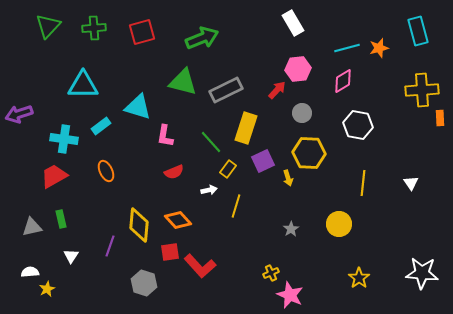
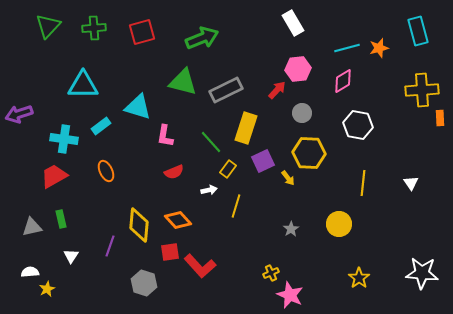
yellow arrow at (288, 178): rotated 21 degrees counterclockwise
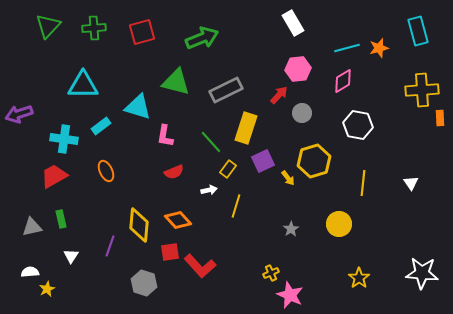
green triangle at (183, 82): moved 7 px left
red arrow at (277, 90): moved 2 px right, 5 px down
yellow hexagon at (309, 153): moved 5 px right, 8 px down; rotated 20 degrees counterclockwise
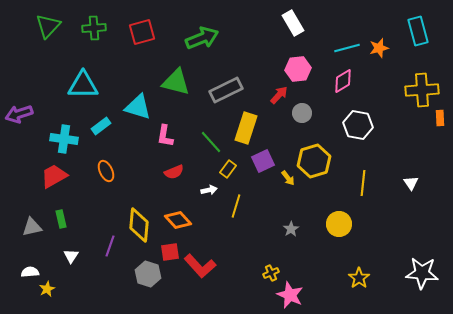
gray hexagon at (144, 283): moved 4 px right, 9 px up
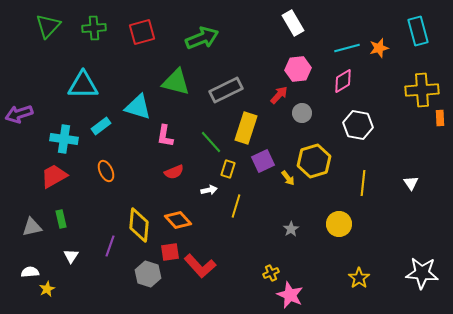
yellow rectangle at (228, 169): rotated 18 degrees counterclockwise
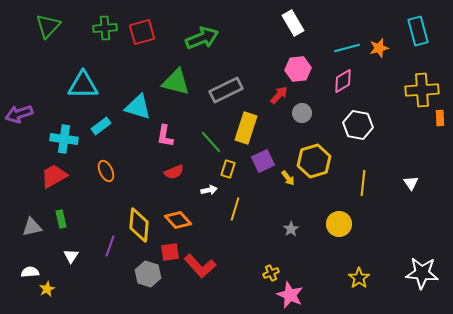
green cross at (94, 28): moved 11 px right
yellow line at (236, 206): moved 1 px left, 3 px down
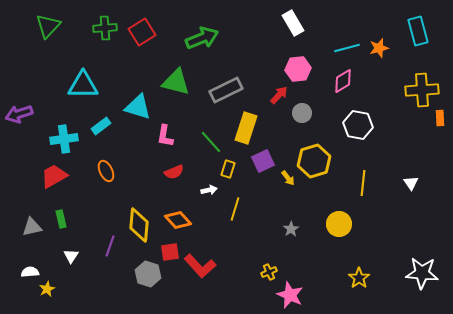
red square at (142, 32): rotated 16 degrees counterclockwise
cyan cross at (64, 139): rotated 16 degrees counterclockwise
yellow cross at (271, 273): moved 2 px left, 1 px up
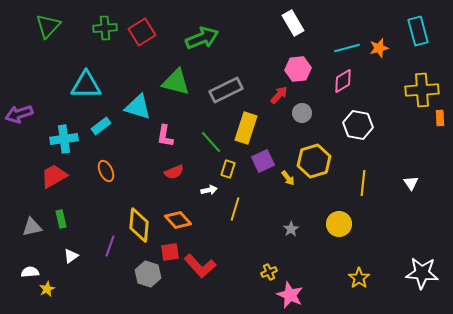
cyan triangle at (83, 85): moved 3 px right
white triangle at (71, 256): rotated 21 degrees clockwise
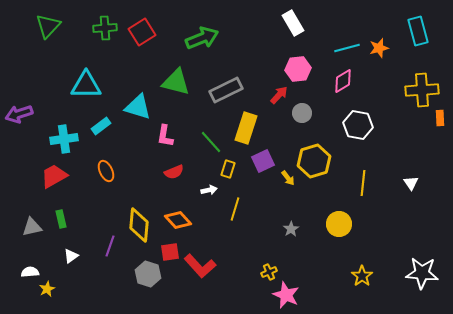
yellow star at (359, 278): moved 3 px right, 2 px up
pink star at (290, 295): moved 4 px left
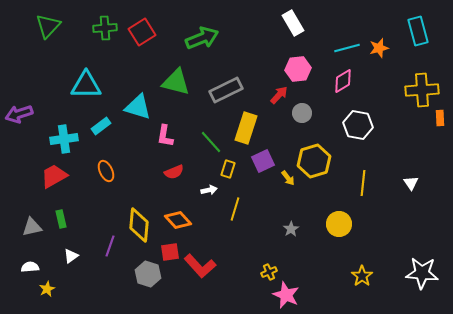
white semicircle at (30, 272): moved 5 px up
